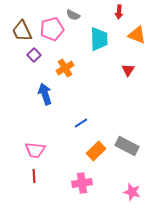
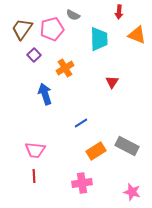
brown trapezoid: moved 2 px up; rotated 60 degrees clockwise
red triangle: moved 16 px left, 12 px down
orange rectangle: rotated 12 degrees clockwise
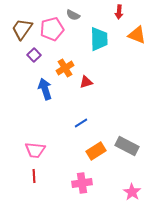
red triangle: moved 26 px left; rotated 40 degrees clockwise
blue arrow: moved 5 px up
pink star: rotated 18 degrees clockwise
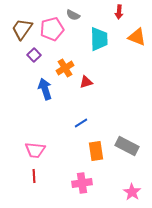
orange triangle: moved 2 px down
orange rectangle: rotated 66 degrees counterclockwise
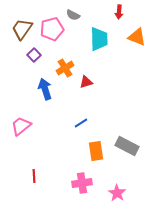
pink trapezoid: moved 14 px left, 24 px up; rotated 135 degrees clockwise
pink star: moved 15 px left, 1 px down
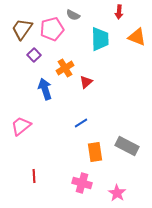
cyan trapezoid: moved 1 px right
red triangle: rotated 24 degrees counterclockwise
orange rectangle: moved 1 px left, 1 px down
pink cross: rotated 24 degrees clockwise
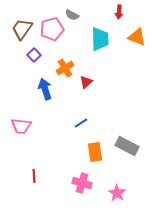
gray semicircle: moved 1 px left
pink trapezoid: rotated 135 degrees counterclockwise
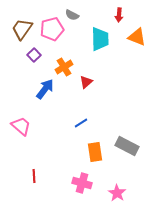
red arrow: moved 3 px down
orange cross: moved 1 px left, 1 px up
blue arrow: rotated 55 degrees clockwise
pink trapezoid: rotated 145 degrees counterclockwise
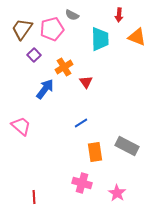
red triangle: rotated 24 degrees counterclockwise
red line: moved 21 px down
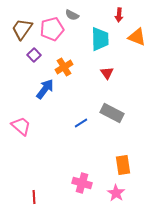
red triangle: moved 21 px right, 9 px up
gray rectangle: moved 15 px left, 33 px up
orange rectangle: moved 28 px right, 13 px down
pink star: moved 1 px left
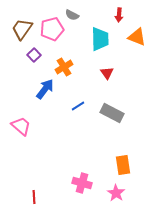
blue line: moved 3 px left, 17 px up
